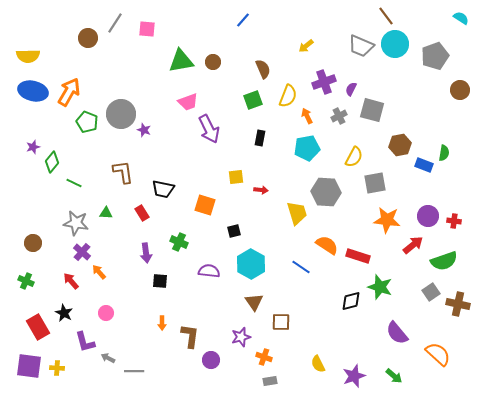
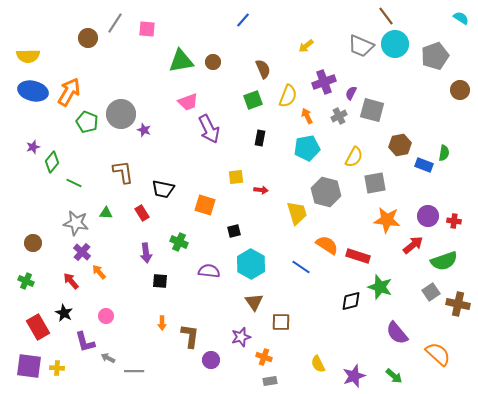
purple semicircle at (351, 89): moved 4 px down
gray hexagon at (326, 192): rotated 12 degrees clockwise
pink circle at (106, 313): moved 3 px down
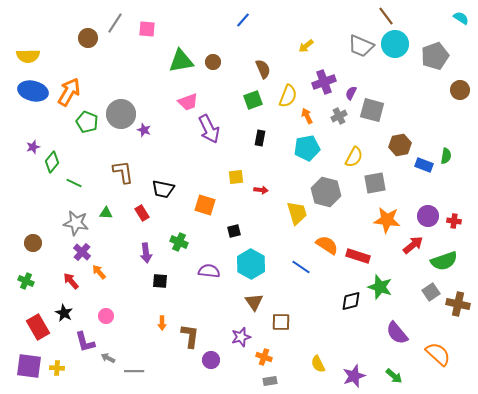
green semicircle at (444, 153): moved 2 px right, 3 px down
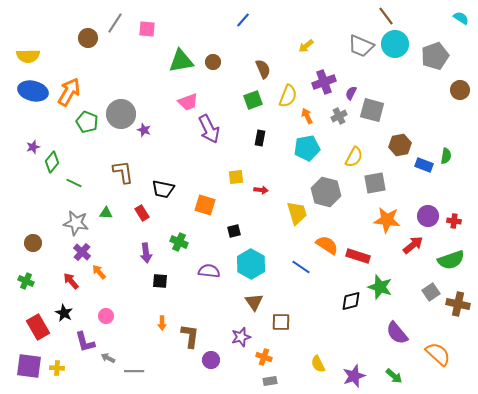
green semicircle at (444, 261): moved 7 px right, 1 px up
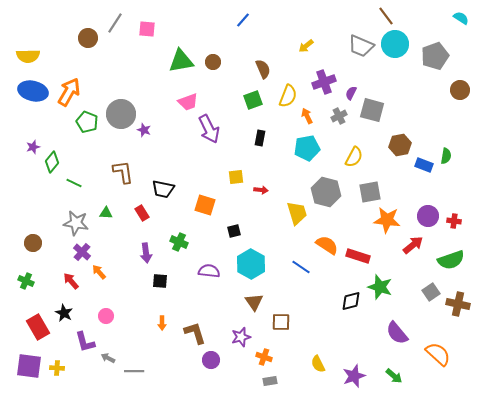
gray square at (375, 183): moved 5 px left, 9 px down
brown L-shape at (190, 336): moved 5 px right, 3 px up; rotated 25 degrees counterclockwise
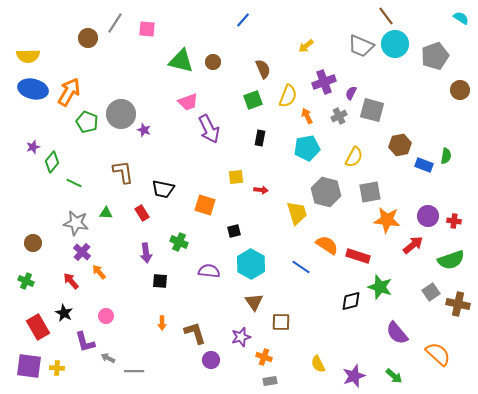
green triangle at (181, 61): rotated 24 degrees clockwise
blue ellipse at (33, 91): moved 2 px up
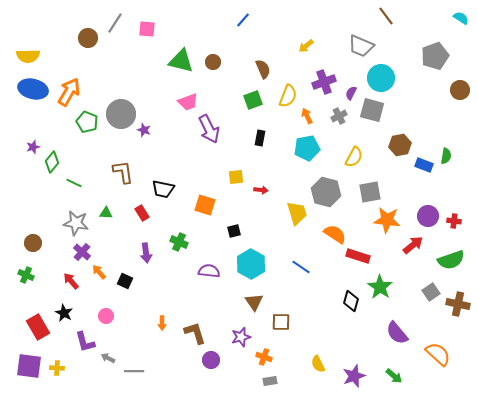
cyan circle at (395, 44): moved 14 px left, 34 px down
orange semicircle at (327, 245): moved 8 px right, 11 px up
green cross at (26, 281): moved 6 px up
black square at (160, 281): moved 35 px left; rotated 21 degrees clockwise
green star at (380, 287): rotated 15 degrees clockwise
black diamond at (351, 301): rotated 60 degrees counterclockwise
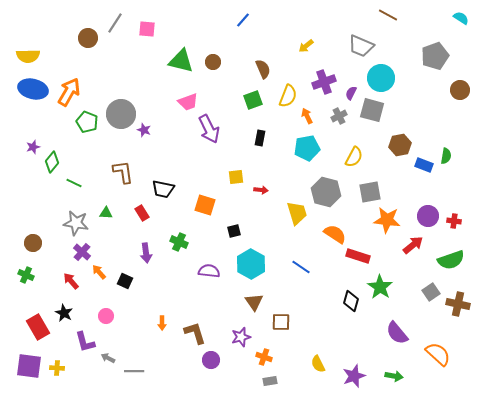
brown line at (386, 16): moved 2 px right, 1 px up; rotated 24 degrees counterclockwise
green arrow at (394, 376): rotated 30 degrees counterclockwise
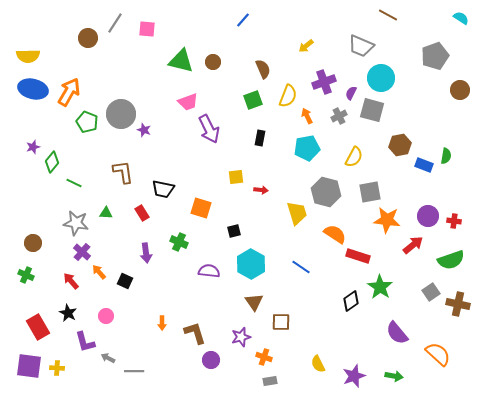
orange square at (205, 205): moved 4 px left, 3 px down
black diamond at (351, 301): rotated 40 degrees clockwise
black star at (64, 313): moved 4 px right
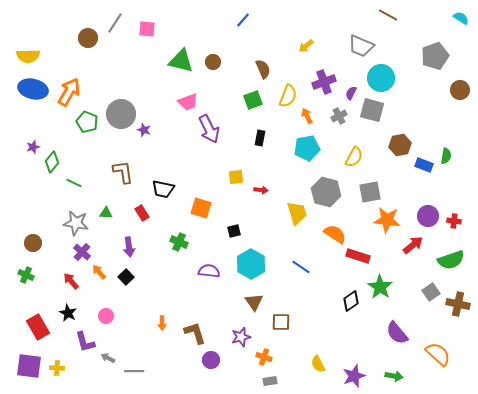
purple arrow at (146, 253): moved 17 px left, 6 px up
black square at (125, 281): moved 1 px right, 4 px up; rotated 21 degrees clockwise
